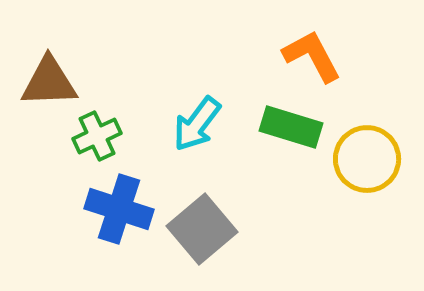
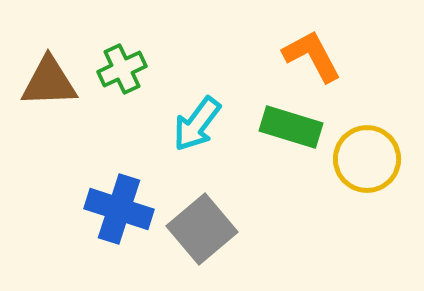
green cross: moved 25 px right, 67 px up
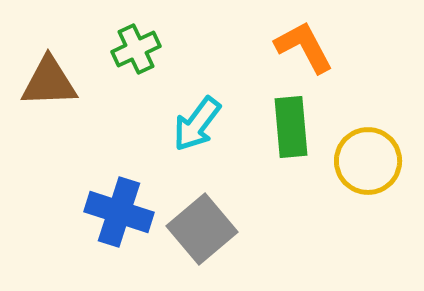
orange L-shape: moved 8 px left, 9 px up
green cross: moved 14 px right, 20 px up
green rectangle: rotated 68 degrees clockwise
yellow circle: moved 1 px right, 2 px down
blue cross: moved 3 px down
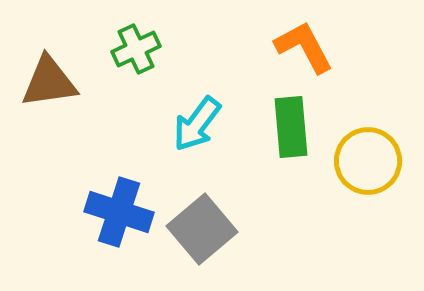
brown triangle: rotated 6 degrees counterclockwise
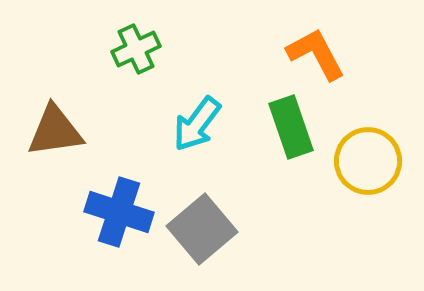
orange L-shape: moved 12 px right, 7 px down
brown triangle: moved 6 px right, 49 px down
green rectangle: rotated 14 degrees counterclockwise
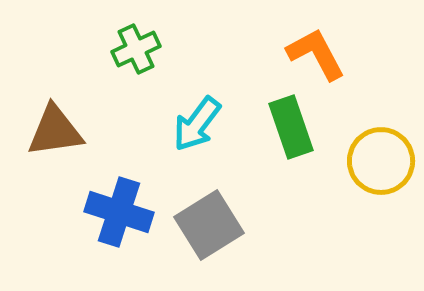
yellow circle: moved 13 px right
gray square: moved 7 px right, 4 px up; rotated 8 degrees clockwise
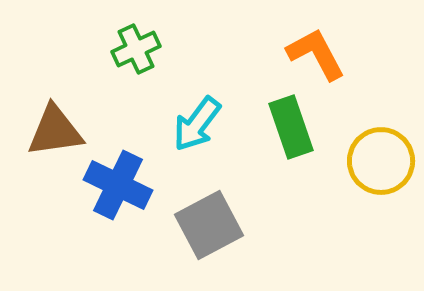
blue cross: moved 1 px left, 27 px up; rotated 8 degrees clockwise
gray square: rotated 4 degrees clockwise
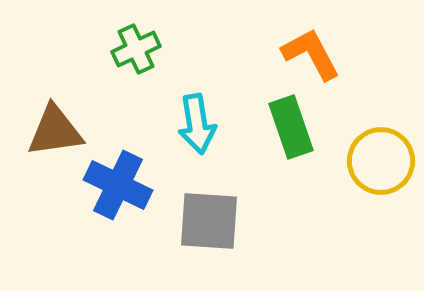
orange L-shape: moved 5 px left
cyan arrow: rotated 46 degrees counterclockwise
gray square: moved 4 px up; rotated 32 degrees clockwise
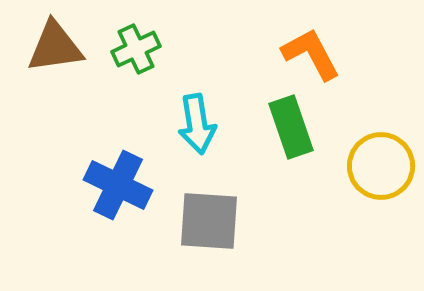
brown triangle: moved 84 px up
yellow circle: moved 5 px down
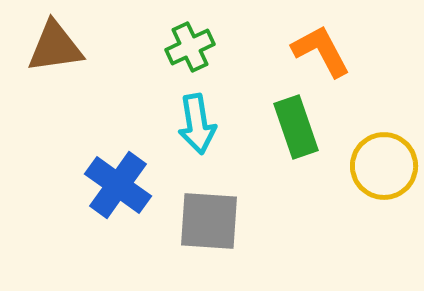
green cross: moved 54 px right, 2 px up
orange L-shape: moved 10 px right, 3 px up
green rectangle: moved 5 px right
yellow circle: moved 3 px right
blue cross: rotated 10 degrees clockwise
